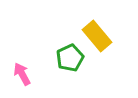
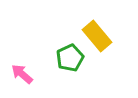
pink arrow: rotated 20 degrees counterclockwise
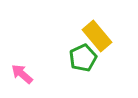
green pentagon: moved 13 px right
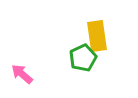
yellow rectangle: rotated 32 degrees clockwise
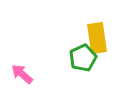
yellow rectangle: moved 2 px down
